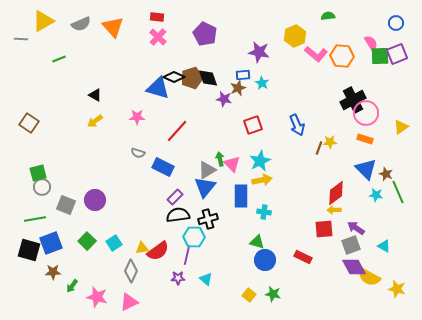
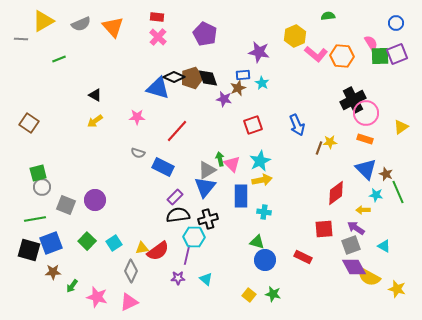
yellow arrow at (334, 210): moved 29 px right
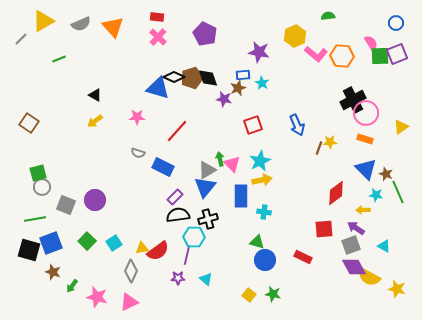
gray line at (21, 39): rotated 48 degrees counterclockwise
brown star at (53, 272): rotated 21 degrees clockwise
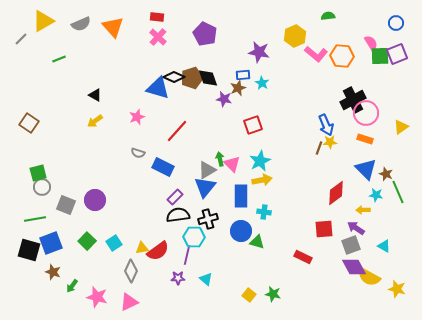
pink star at (137, 117): rotated 21 degrees counterclockwise
blue arrow at (297, 125): moved 29 px right
blue circle at (265, 260): moved 24 px left, 29 px up
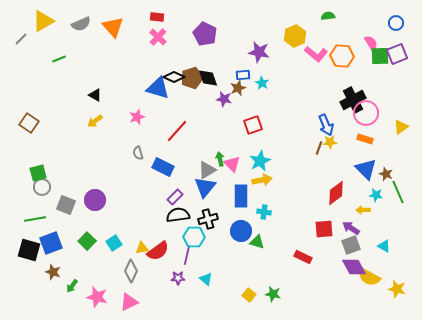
gray semicircle at (138, 153): rotated 56 degrees clockwise
purple arrow at (356, 228): moved 5 px left
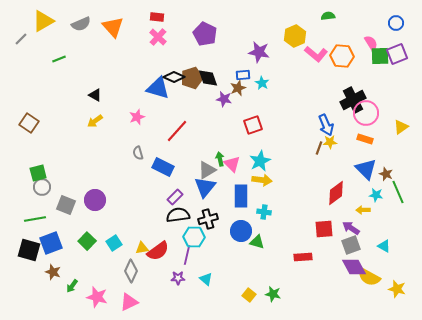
yellow arrow at (262, 180): rotated 18 degrees clockwise
red rectangle at (303, 257): rotated 30 degrees counterclockwise
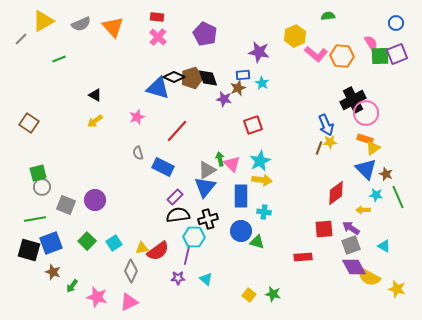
yellow triangle at (401, 127): moved 28 px left, 21 px down
green line at (398, 192): moved 5 px down
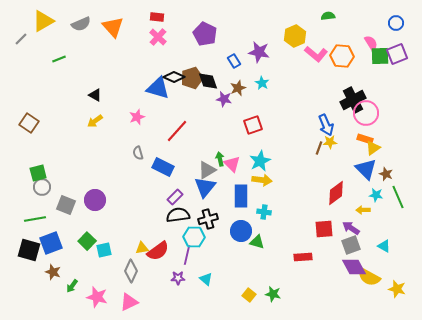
blue rectangle at (243, 75): moved 9 px left, 14 px up; rotated 64 degrees clockwise
black diamond at (208, 78): moved 3 px down
cyan square at (114, 243): moved 10 px left, 7 px down; rotated 21 degrees clockwise
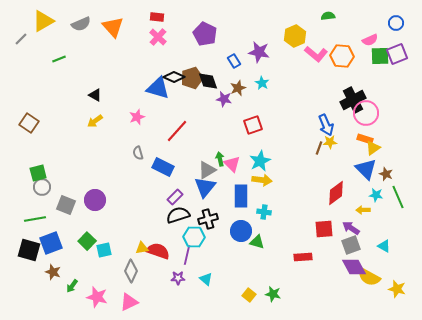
pink semicircle at (371, 43): moved 1 px left, 3 px up; rotated 98 degrees clockwise
black semicircle at (178, 215): rotated 10 degrees counterclockwise
red semicircle at (158, 251): rotated 125 degrees counterclockwise
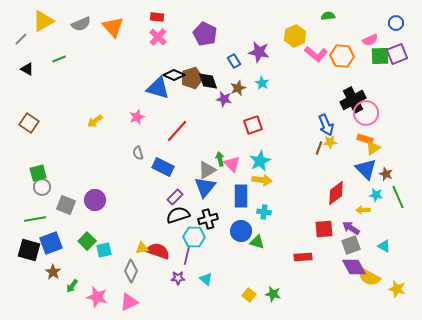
black diamond at (174, 77): moved 2 px up
black triangle at (95, 95): moved 68 px left, 26 px up
brown star at (53, 272): rotated 14 degrees clockwise
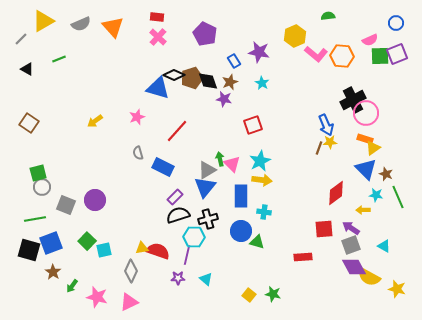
brown star at (238, 88): moved 8 px left, 6 px up
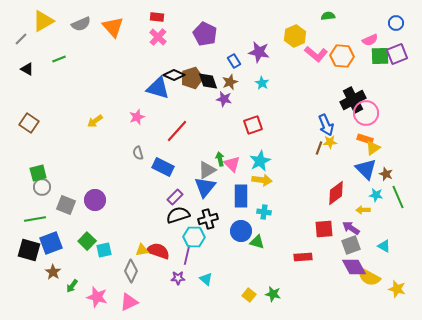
yellow triangle at (142, 248): moved 2 px down
